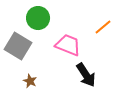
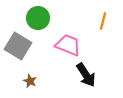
orange line: moved 6 px up; rotated 36 degrees counterclockwise
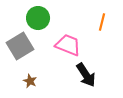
orange line: moved 1 px left, 1 px down
gray square: moved 2 px right; rotated 28 degrees clockwise
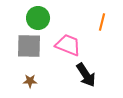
gray square: moved 9 px right; rotated 32 degrees clockwise
brown star: rotated 24 degrees counterclockwise
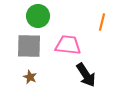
green circle: moved 2 px up
pink trapezoid: rotated 16 degrees counterclockwise
brown star: moved 4 px up; rotated 24 degrees clockwise
